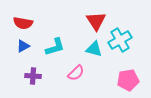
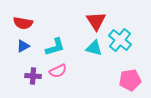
cyan cross: rotated 20 degrees counterclockwise
cyan triangle: moved 1 px up
pink semicircle: moved 18 px left, 2 px up; rotated 18 degrees clockwise
pink pentagon: moved 2 px right
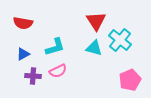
blue triangle: moved 8 px down
pink pentagon: rotated 15 degrees counterclockwise
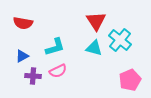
blue triangle: moved 1 px left, 2 px down
